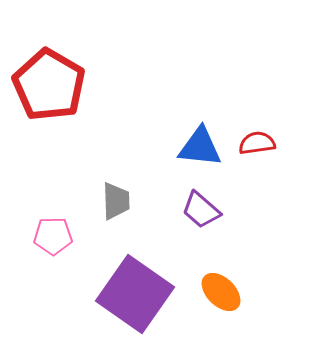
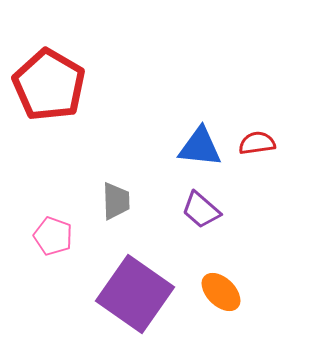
pink pentagon: rotated 21 degrees clockwise
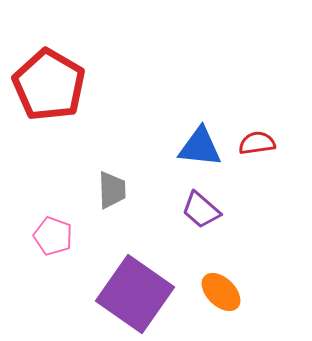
gray trapezoid: moved 4 px left, 11 px up
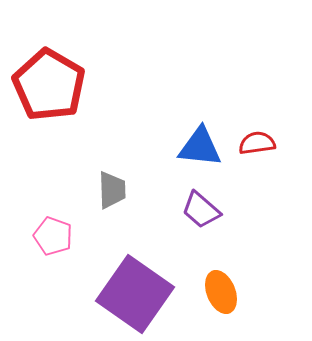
orange ellipse: rotated 24 degrees clockwise
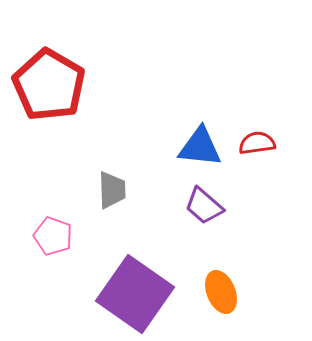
purple trapezoid: moved 3 px right, 4 px up
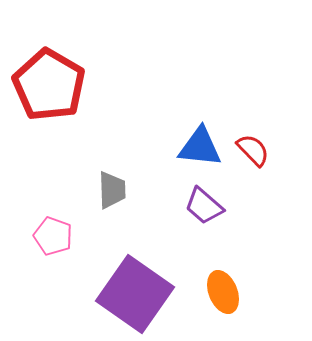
red semicircle: moved 4 px left, 7 px down; rotated 54 degrees clockwise
orange ellipse: moved 2 px right
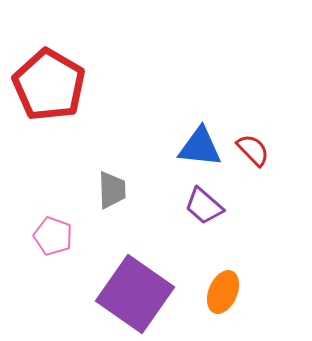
orange ellipse: rotated 45 degrees clockwise
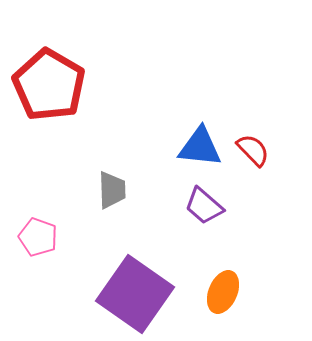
pink pentagon: moved 15 px left, 1 px down
